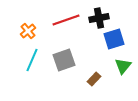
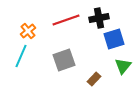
cyan line: moved 11 px left, 4 px up
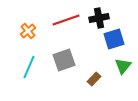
cyan line: moved 8 px right, 11 px down
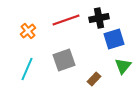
cyan line: moved 2 px left, 2 px down
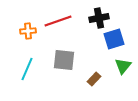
red line: moved 8 px left, 1 px down
orange cross: rotated 35 degrees clockwise
gray square: rotated 25 degrees clockwise
